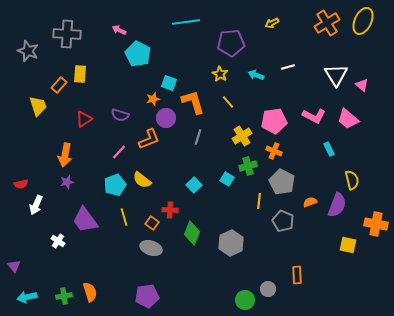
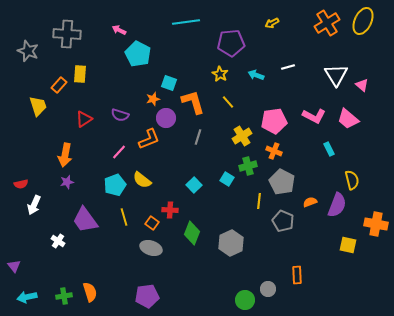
white arrow at (36, 205): moved 2 px left
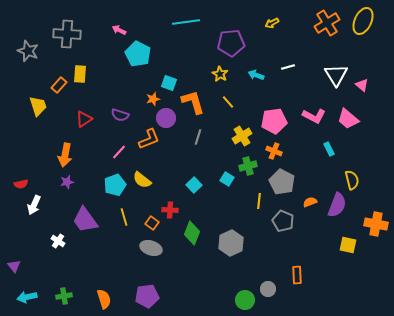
orange semicircle at (90, 292): moved 14 px right, 7 px down
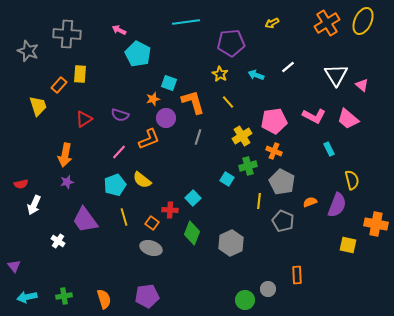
white line at (288, 67): rotated 24 degrees counterclockwise
cyan square at (194, 185): moved 1 px left, 13 px down
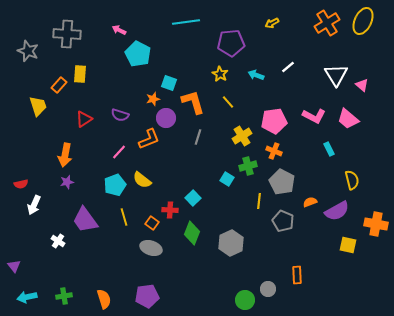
purple semicircle at (337, 205): moved 6 px down; rotated 40 degrees clockwise
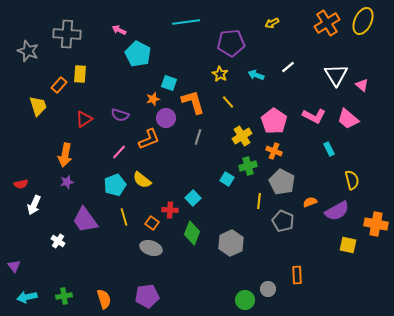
pink pentagon at (274, 121): rotated 30 degrees counterclockwise
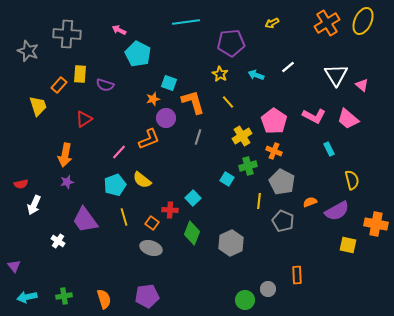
purple semicircle at (120, 115): moved 15 px left, 30 px up
